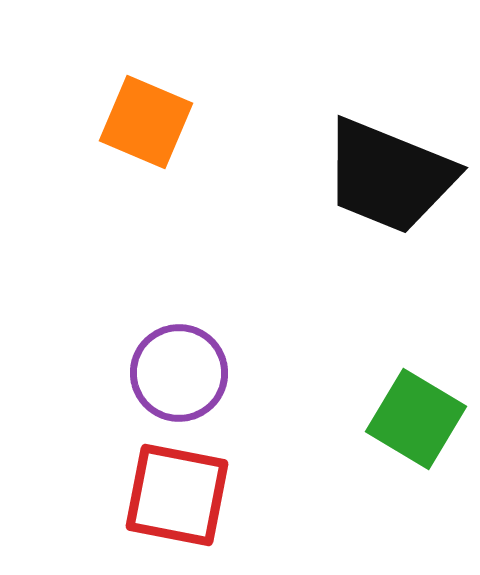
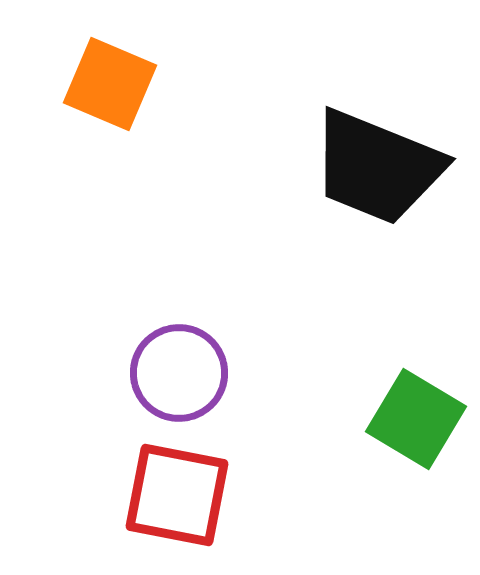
orange square: moved 36 px left, 38 px up
black trapezoid: moved 12 px left, 9 px up
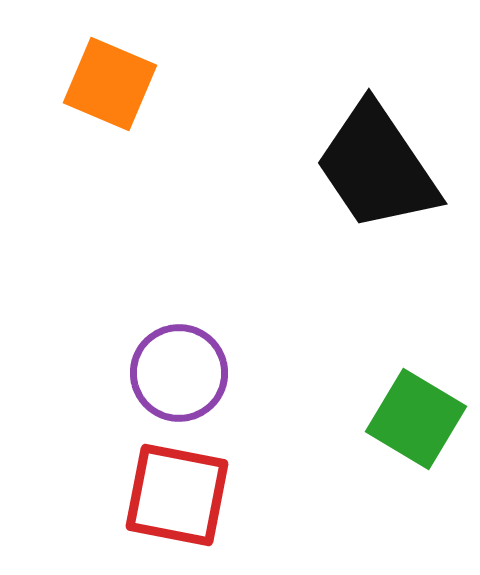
black trapezoid: rotated 34 degrees clockwise
